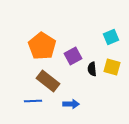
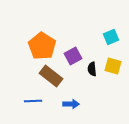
yellow square: moved 1 px right, 1 px up
brown rectangle: moved 3 px right, 5 px up
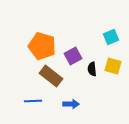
orange pentagon: rotated 16 degrees counterclockwise
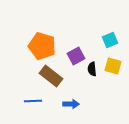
cyan square: moved 1 px left, 3 px down
purple square: moved 3 px right
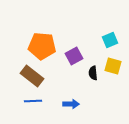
orange pentagon: rotated 12 degrees counterclockwise
purple square: moved 2 px left
black semicircle: moved 1 px right, 4 px down
brown rectangle: moved 19 px left
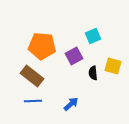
cyan square: moved 17 px left, 4 px up
blue arrow: rotated 42 degrees counterclockwise
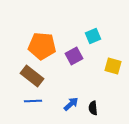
black semicircle: moved 35 px down
